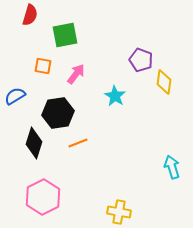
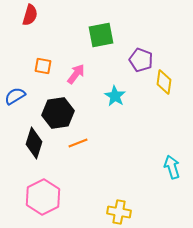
green square: moved 36 px right
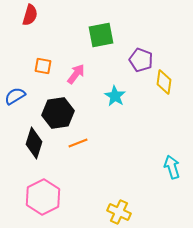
yellow cross: rotated 15 degrees clockwise
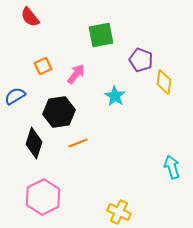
red semicircle: moved 2 px down; rotated 125 degrees clockwise
orange square: rotated 36 degrees counterclockwise
black hexagon: moved 1 px right, 1 px up
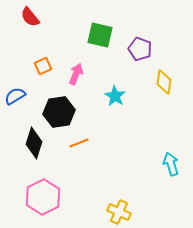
green square: moved 1 px left; rotated 24 degrees clockwise
purple pentagon: moved 1 px left, 11 px up
pink arrow: rotated 15 degrees counterclockwise
orange line: moved 1 px right
cyan arrow: moved 1 px left, 3 px up
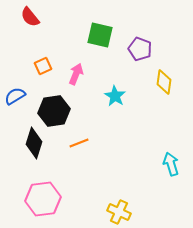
black hexagon: moved 5 px left, 1 px up
pink hexagon: moved 2 px down; rotated 20 degrees clockwise
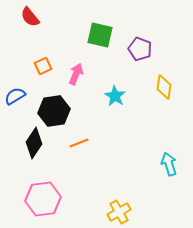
yellow diamond: moved 5 px down
black diamond: rotated 16 degrees clockwise
cyan arrow: moved 2 px left
yellow cross: rotated 35 degrees clockwise
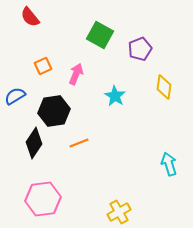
green square: rotated 16 degrees clockwise
purple pentagon: rotated 30 degrees clockwise
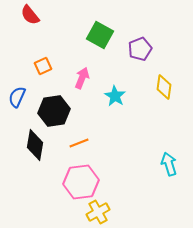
red semicircle: moved 2 px up
pink arrow: moved 6 px right, 4 px down
blue semicircle: moved 2 px right, 1 px down; rotated 35 degrees counterclockwise
black diamond: moved 1 px right, 2 px down; rotated 24 degrees counterclockwise
pink hexagon: moved 38 px right, 17 px up
yellow cross: moved 21 px left
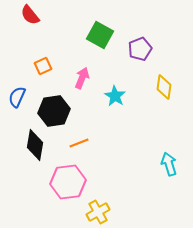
pink hexagon: moved 13 px left
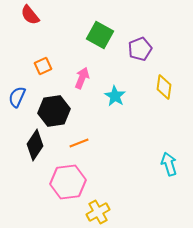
black diamond: rotated 24 degrees clockwise
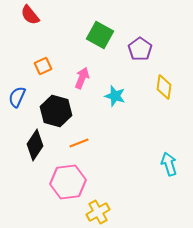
purple pentagon: rotated 15 degrees counterclockwise
cyan star: rotated 15 degrees counterclockwise
black hexagon: moved 2 px right; rotated 24 degrees clockwise
